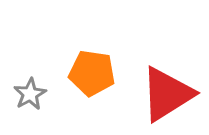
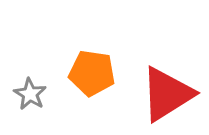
gray star: rotated 12 degrees counterclockwise
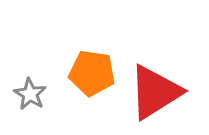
red triangle: moved 12 px left, 2 px up
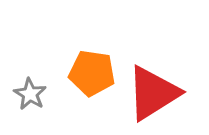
red triangle: moved 2 px left, 1 px down
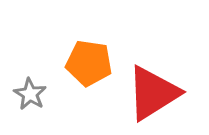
orange pentagon: moved 3 px left, 10 px up
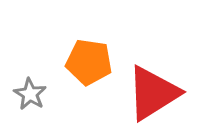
orange pentagon: moved 1 px up
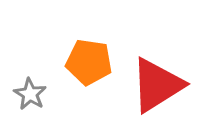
red triangle: moved 4 px right, 8 px up
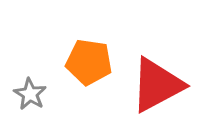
red triangle: rotated 4 degrees clockwise
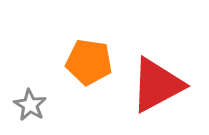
gray star: moved 11 px down
